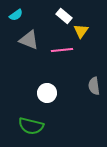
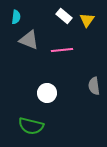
cyan semicircle: moved 2 px down; rotated 48 degrees counterclockwise
yellow triangle: moved 6 px right, 11 px up
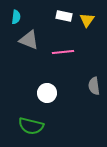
white rectangle: rotated 28 degrees counterclockwise
pink line: moved 1 px right, 2 px down
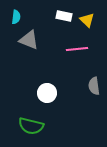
yellow triangle: rotated 21 degrees counterclockwise
pink line: moved 14 px right, 3 px up
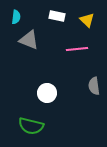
white rectangle: moved 7 px left
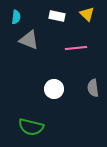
yellow triangle: moved 6 px up
pink line: moved 1 px left, 1 px up
gray semicircle: moved 1 px left, 2 px down
white circle: moved 7 px right, 4 px up
green semicircle: moved 1 px down
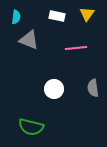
yellow triangle: rotated 21 degrees clockwise
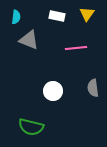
white circle: moved 1 px left, 2 px down
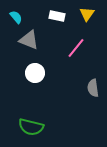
cyan semicircle: rotated 48 degrees counterclockwise
pink line: rotated 45 degrees counterclockwise
white circle: moved 18 px left, 18 px up
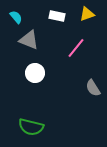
yellow triangle: rotated 35 degrees clockwise
gray semicircle: rotated 24 degrees counterclockwise
